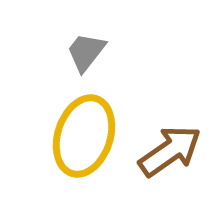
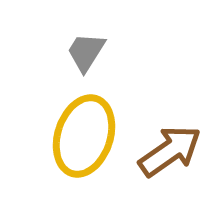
gray trapezoid: rotated 6 degrees counterclockwise
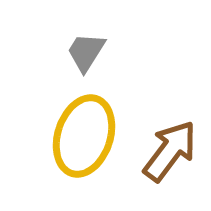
brown arrow: rotated 18 degrees counterclockwise
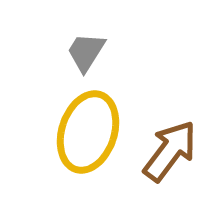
yellow ellipse: moved 4 px right, 4 px up
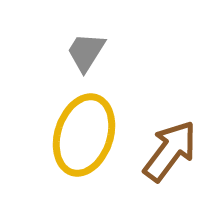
yellow ellipse: moved 4 px left, 3 px down
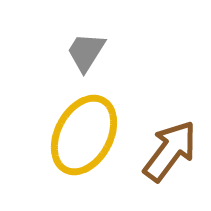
yellow ellipse: rotated 10 degrees clockwise
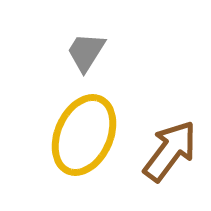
yellow ellipse: rotated 4 degrees counterclockwise
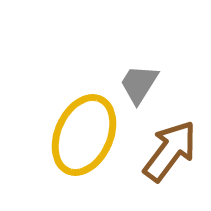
gray trapezoid: moved 53 px right, 32 px down
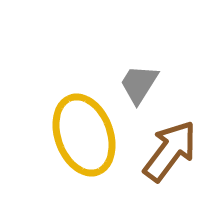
yellow ellipse: rotated 44 degrees counterclockwise
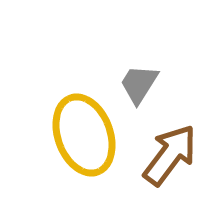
brown arrow: moved 4 px down
